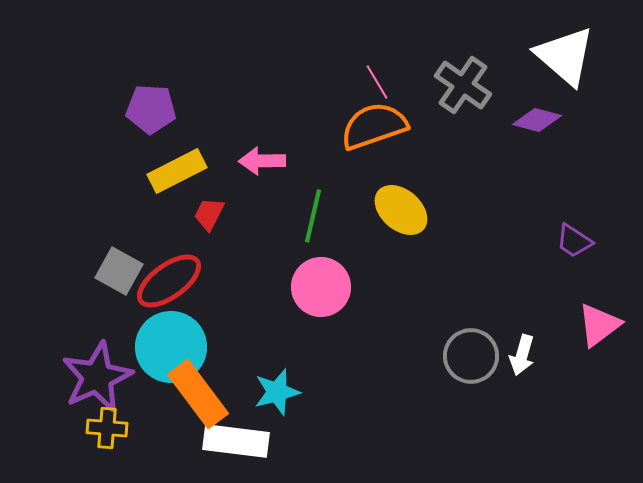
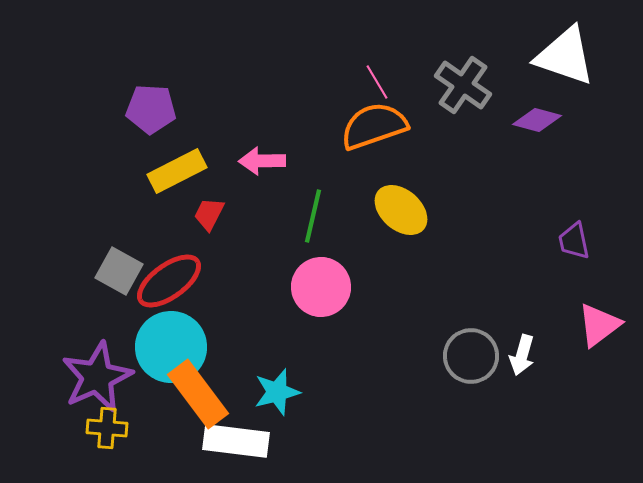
white triangle: rotated 22 degrees counterclockwise
purple trapezoid: rotated 45 degrees clockwise
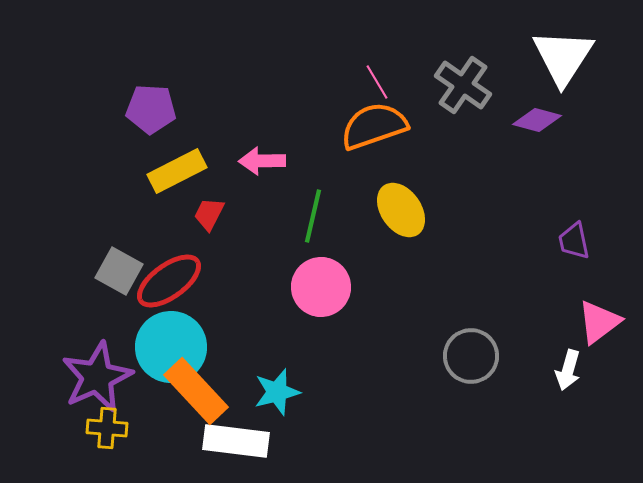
white triangle: moved 2 px left, 1 px down; rotated 44 degrees clockwise
yellow ellipse: rotated 14 degrees clockwise
pink triangle: moved 3 px up
white arrow: moved 46 px right, 15 px down
orange rectangle: moved 2 px left, 3 px up; rotated 6 degrees counterclockwise
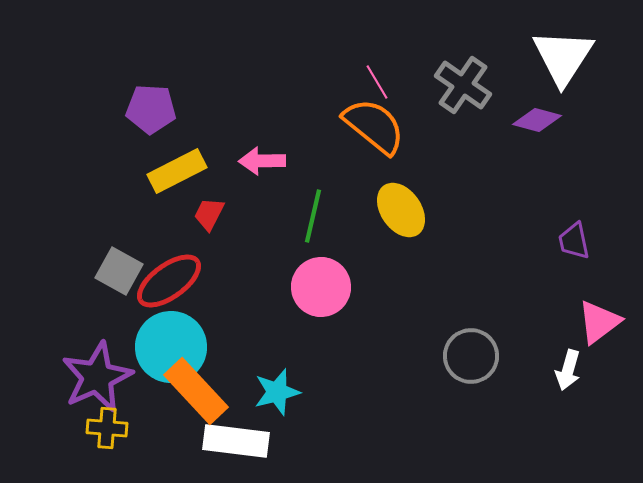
orange semicircle: rotated 58 degrees clockwise
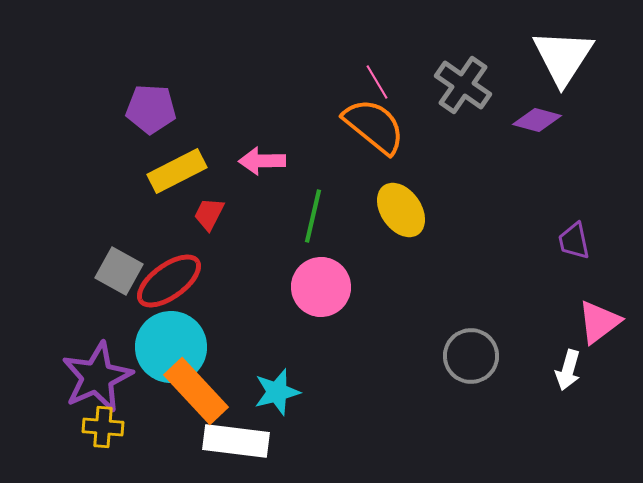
yellow cross: moved 4 px left, 1 px up
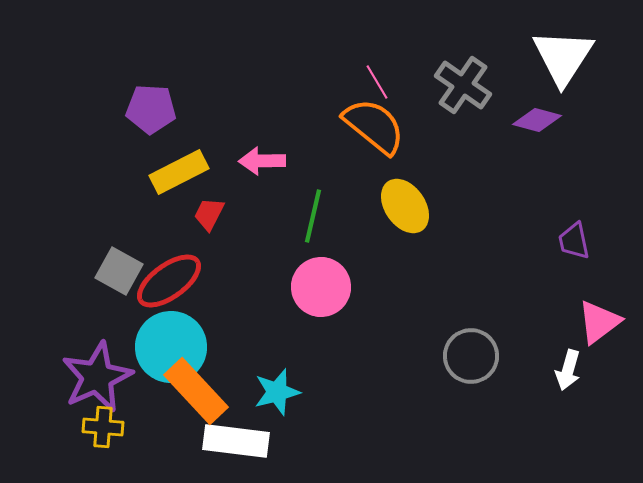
yellow rectangle: moved 2 px right, 1 px down
yellow ellipse: moved 4 px right, 4 px up
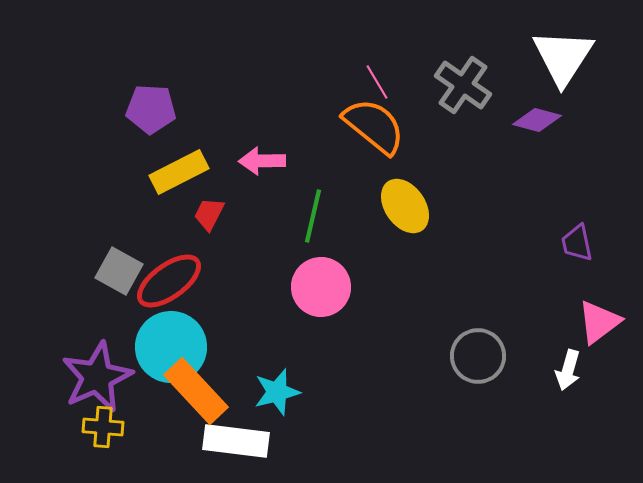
purple trapezoid: moved 3 px right, 2 px down
gray circle: moved 7 px right
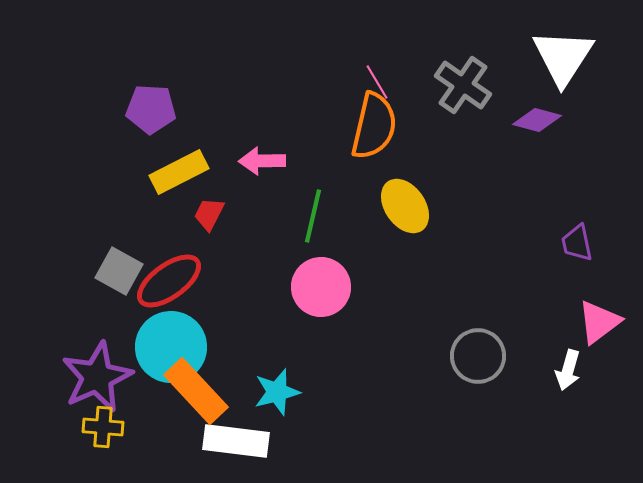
orange semicircle: rotated 64 degrees clockwise
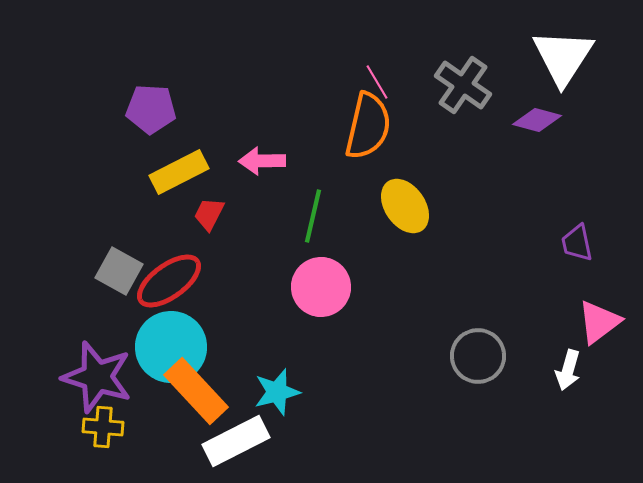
orange semicircle: moved 6 px left
purple star: rotated 30 degrees counterclockwise
white rectangle: rotated 34 degrees counterclockwise
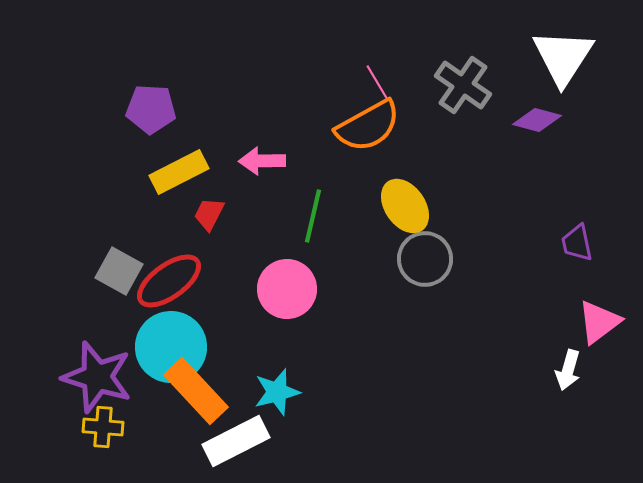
orange semicircle: rotated 48 degrees clockwise
pink circle: moved 34 px left, 2 px down
gray circle: moved 53 px left, 97 px up
